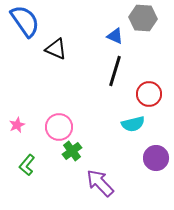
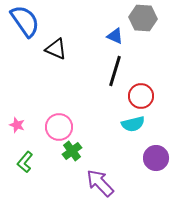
red circle: moved 8 px left, 2 px down
pink star: rotated 28 degrees counterclockwise
green L-shape: moved 2 px left, 3 px up
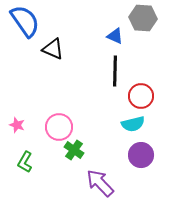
black triangle: moved 3 px left
black line: rotated 16 degrees counterclockwise
green cross: moved 2 px right, 1 px up; rotated 18 degrees counterclockwise
purple circle: moved 15 px left, 3 px up
green L-shape: rotated 10 degrees counterclockwise
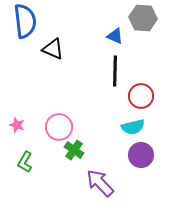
blue semicircle: rotated 28 degrees clockwise
cyan semicircle: moved 3 px down
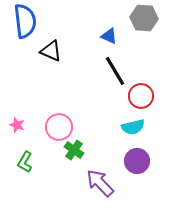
gray hexagon: moved 1 px right
blue triangle: moved 6 px left
black triangle: moved 2 px left, 2 px down
black line: rotated 32 degrees counterclockwise
purple circle: moved 4 px left, 6 px down
